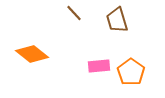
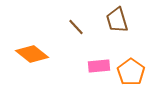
brown line: moved 2 px right, 14 px down
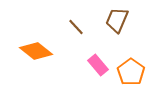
brown trapezoid: rotated 40 degrees clockwise
orange diamond: moved 4 px right, 3 px up
pink rectangle: moved 1 px left, 1 px up; rotated 55 degrees clockwise
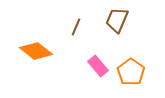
brown line: rotated 66 degrees clockwise
pink rectangle: moved 1 px down
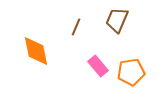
orange diamond: rotated 40 degrees clockwise
orange pentagon: rotated 28 degrees clockwise
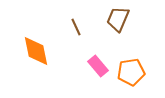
brown trapezoid: moved 1 px right, 1 px up
brown line: rotated 48 degrees counterclockwise
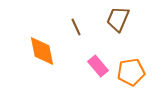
orange diamond: moved 6 px right
